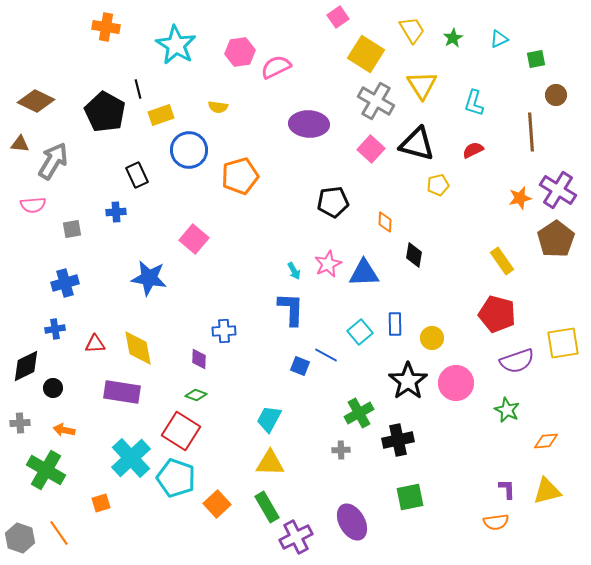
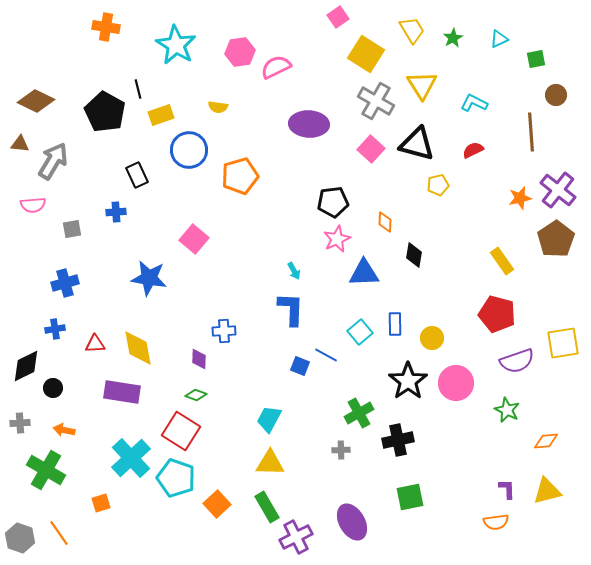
cyan L-shape at (474, 103): rotated 100 degrees clockwise
purple cross at (558, 190): rotated 6 degrees clockwise
pink star at (328, 264): moved 9 px right, 25 px up
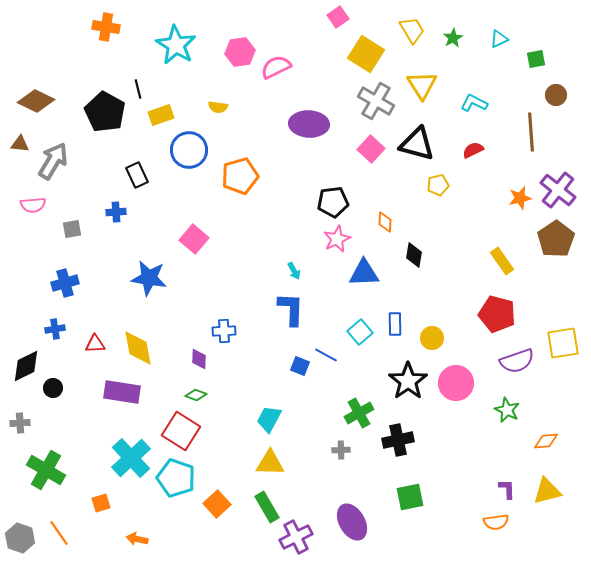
orange arrow at (64, 430): moved 73 px right, 109 px down
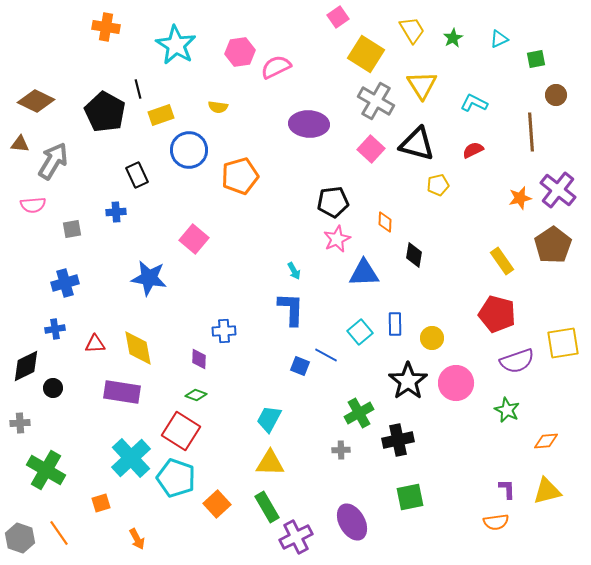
brown pentagon at (556, 239): moved 3 px left, 6 px down
orange arrow at (137, 539): rotated 130 degrees counterclockwise
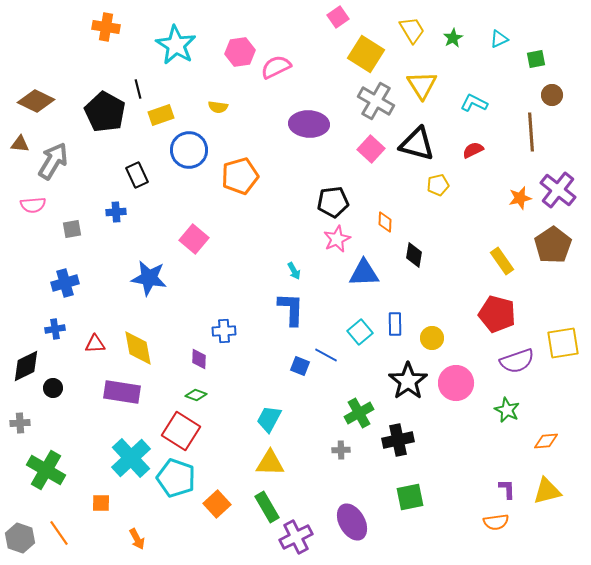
brown circle at (556, 95): moved 4 px left
orange square at (101, 503): rotated 18 degrees clockwise
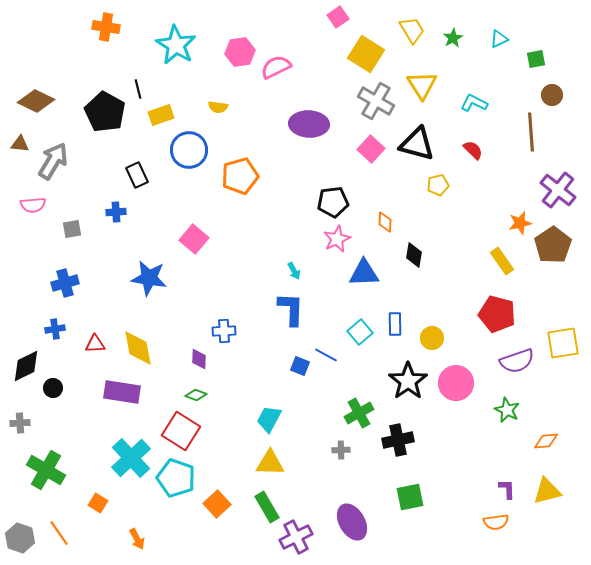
red semicircle at (473, 150): rotated 70 degrees clockwise
orange star at (520, 198): moved 25 px down
orange square at (101, 503): moved 3 px left; rotated 30 degrees clockwise
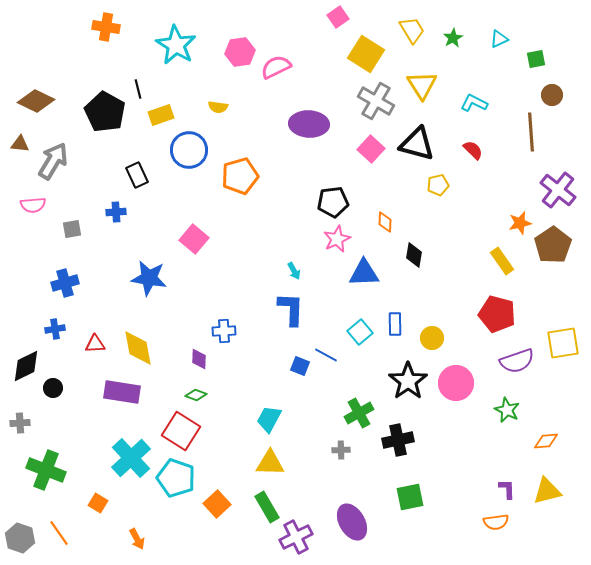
green cross at (46, 470): rotated 9 degrees counterclockwise
